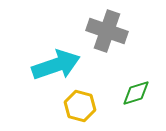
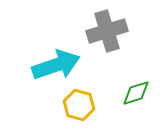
gray cross: rotated 36 degrees counterclockwise
yellow hexagon: moved 1 px left, 1 px up
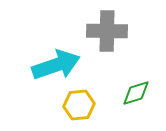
gray cross: rotated 18 degrees clockwise
yellow hexagon: rotated 20 degrees counterclockwise
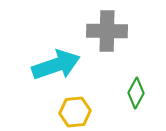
green diamond: rotated 44 degrees counterclockwise
yellow hexagon: moved 4 px left, 7 px down
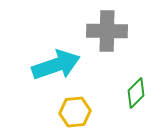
green diamond: rotated 16 degrees clockwise
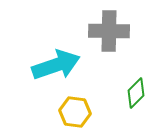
gray cross: moved 2 px right
yellow hexagon: rotated 12 degrees clockwise
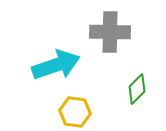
gray cross: moved 1 px right, 1 px down
green diamond: moved 1 px right, 4 px up
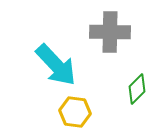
cyan arrow: rotated 66 degrees clockwise
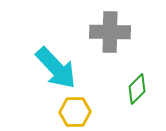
cyan arrow: moved 3 px down
yellow hexagon: rotated 8 degrees counterclockwise
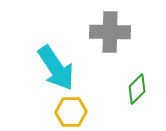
cyan arrow: rotated 9 degrees clockwise
yellow hexagon: moved 4 px left
